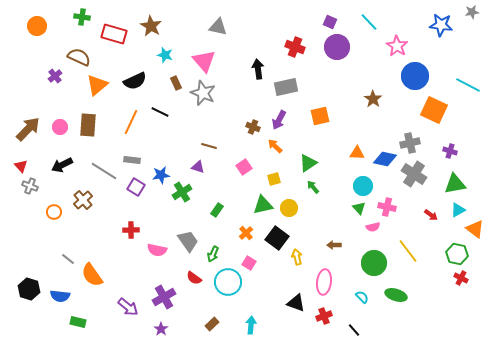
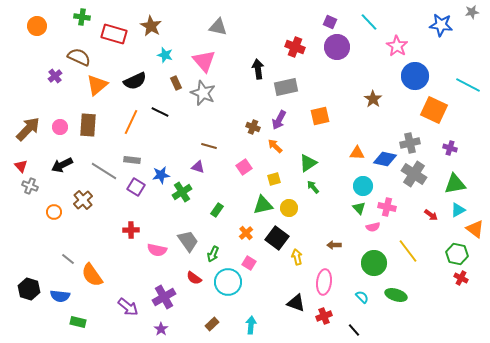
purple cross at (450, 151): moved 3 px up
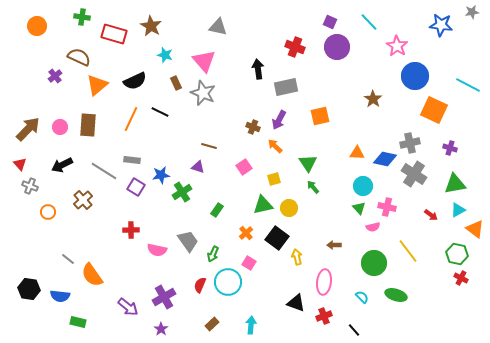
orange line at (131, 122): moved 3 px up
green triangle at (308, 163): rotated 30 degrees counterclockwise
red triangle at (21, 166): moved 1 px left, 2 px up
orange circle at (54, 212): moved 6 px left
red semicircle at (194, 278): moved 6 px right, 7 px down; rotated 77 degrees clockwise
black hexagon at (29, 289): rotated 10 degrees counterclockwise
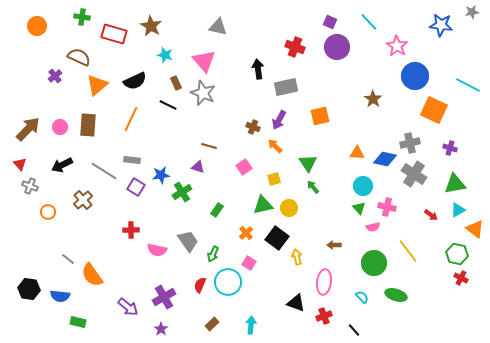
black line at (160, 112): moved 8 px right, 7 px up
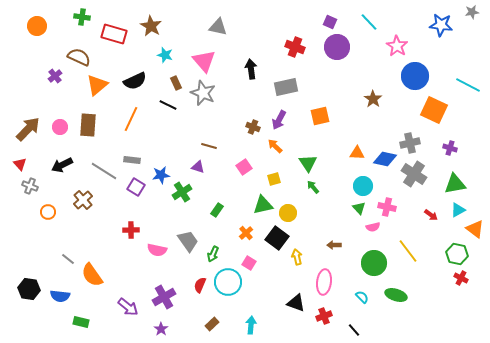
black arrow at (258, 69): moved 7 px left
yellow circle at (289, 208): moved 1 px left, 5 px down
green rectangle at (78, 322): moved 3 px right
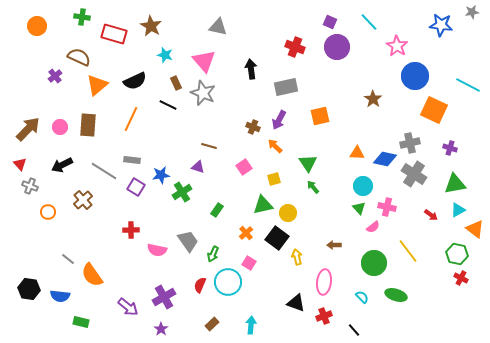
pink semicircle at (373, 227): rotated 24 degrees counterclockwise
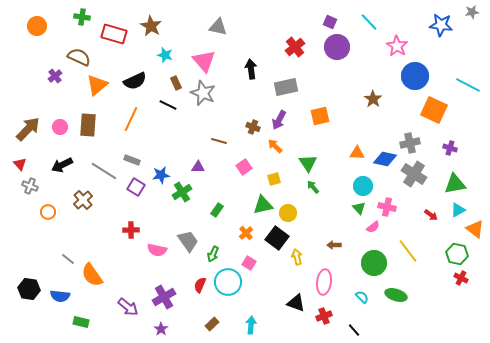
red cross at (295, 47): rotated 30 degrees clockwise
brown line at (209, 146): moved 10 px right, 5 px up
gray rectangle at (132, 160): rotated 14 degrees clockwise
purple triangle at (198, 167): rotated 16 degrees counterclockwise
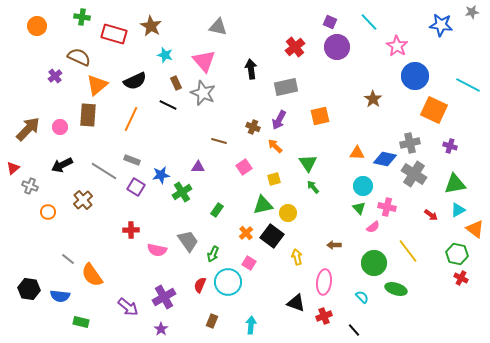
brown rectangle at (88, 125): moved 10 px up
purple cross at (450, 148): moved 2 px up
red triangle at (20, 164): moved 7 px left, 4 px down; rotated 32 degrees clockwise
black square at (277, 238): moved 5 px left, 2 px up
green ellipse at (396, 295): moved 6 px up
brown rectangle at (212, 324): moved 3 px up; rotated 24 degrees counterclockwise
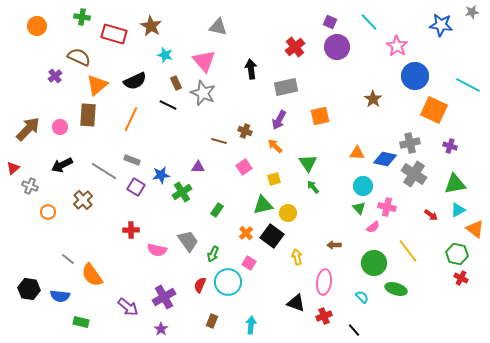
brown cross at (253, 127): moved 8 px left, 4 px down
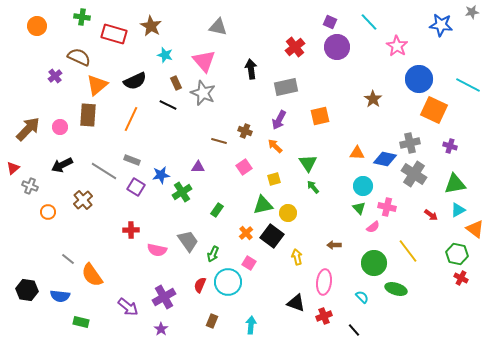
blue circle at (415, 76): moved 4 px right, 3 px down
black hexagon at (29, 289): moved 2 px left, 1 px down
